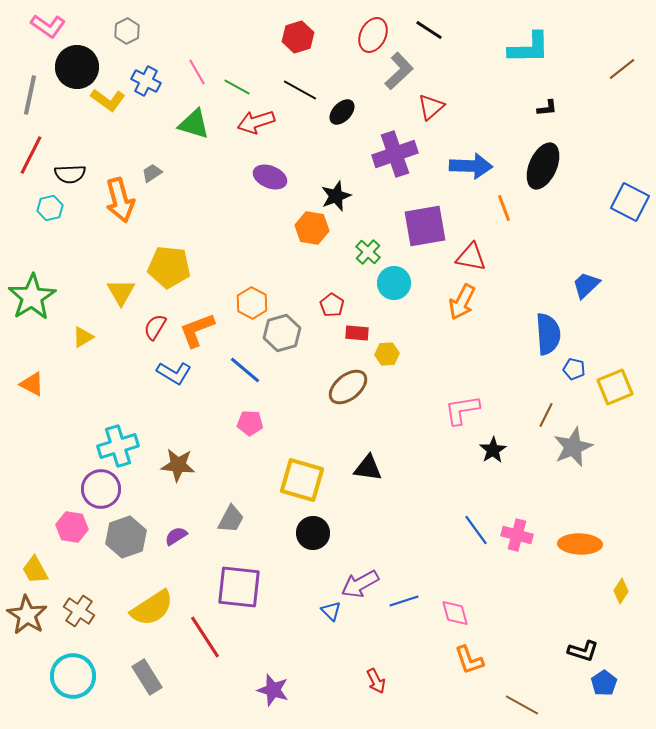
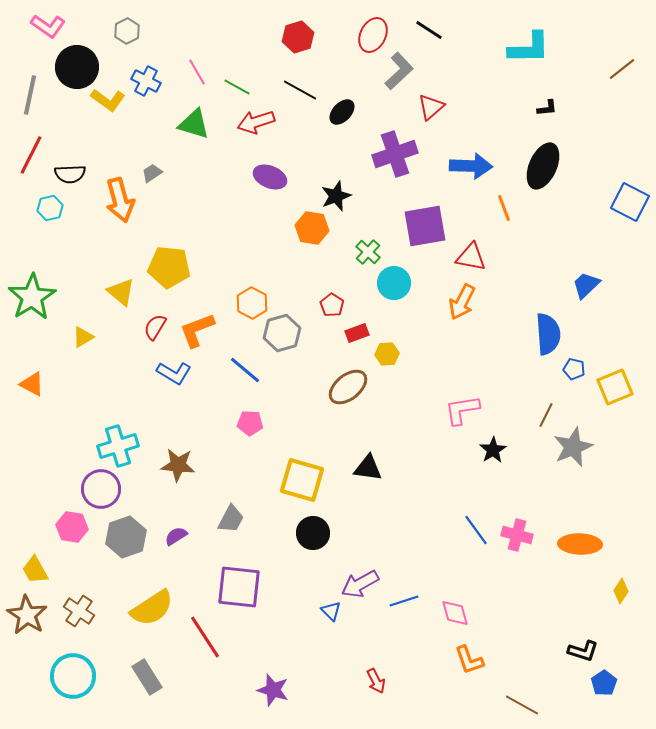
yellow triangle at (121, 292): rotated 20 degrees counterclockwise
red rectangle at (357, 333): rotated 25 degrees counterclockwise
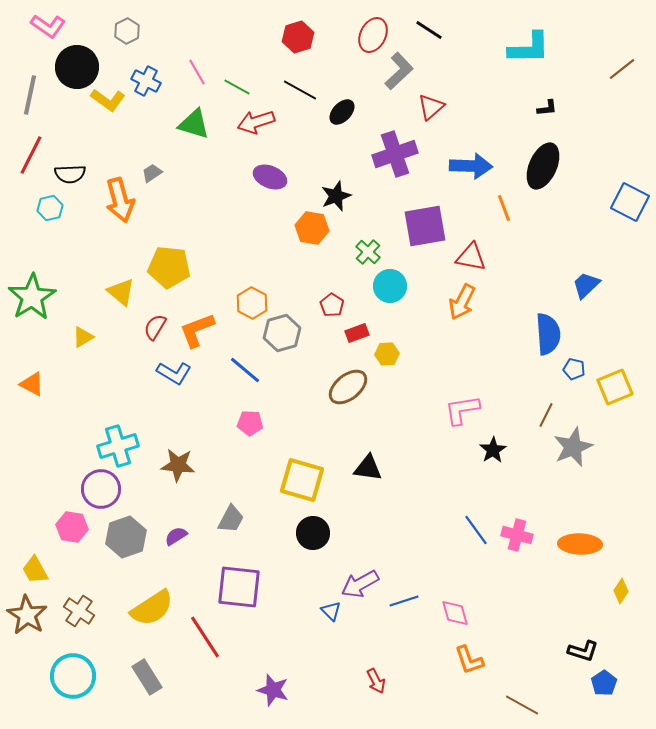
cyan circle at (394, 283): moved 4 px left, 3 px down
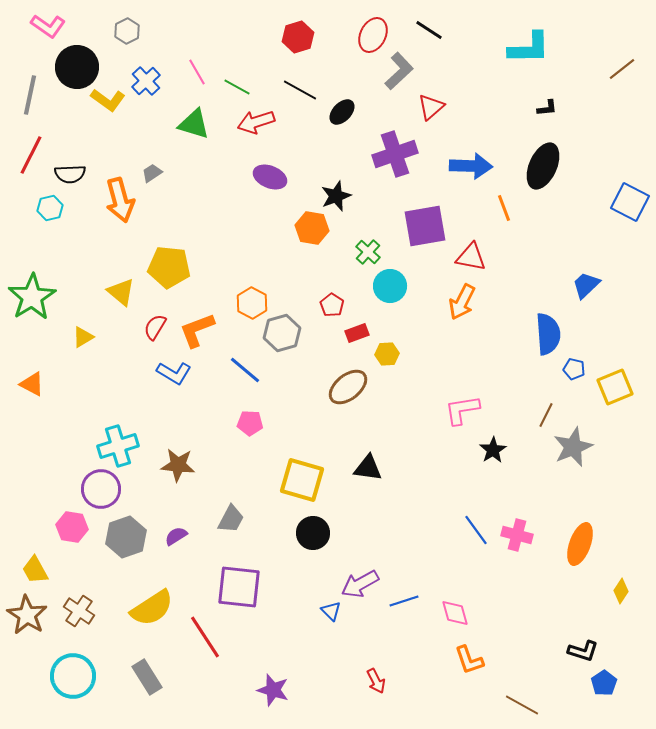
blue cross at (146, 81): rotated 20 degrees clockwise
orange ellipse at (580, 544): rotated 72 degrees counterclockwise
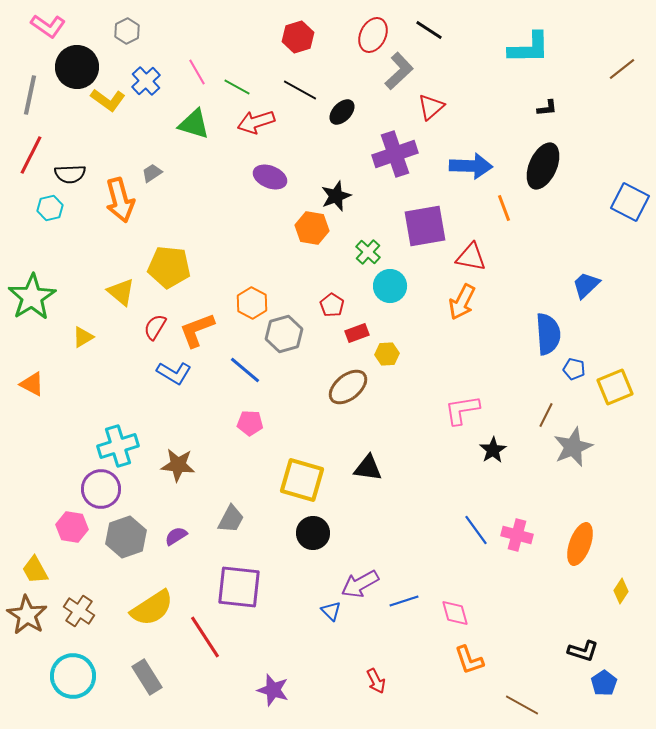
gray hexagon at (282, 333): moved 2 px right, 1 px down
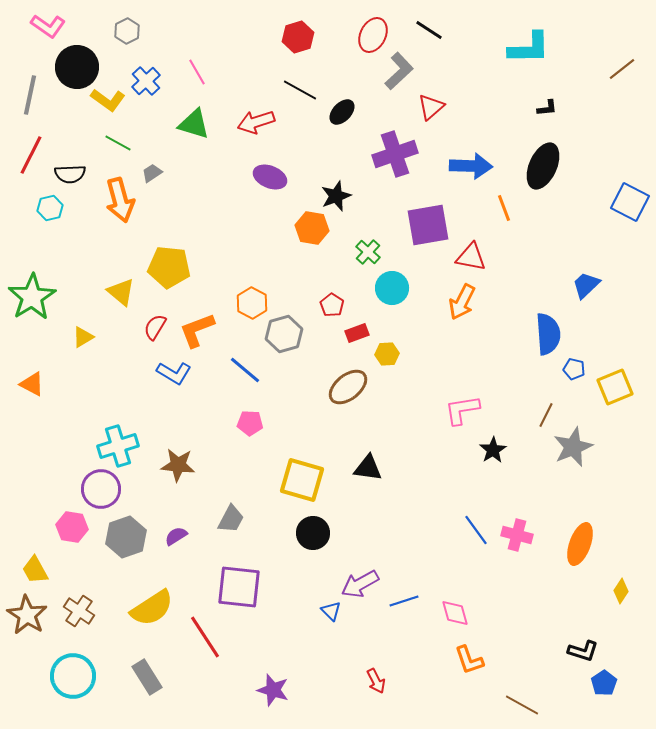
green line at (237, 87): moved 119 px left, 56 px down
purple square at (425, 226): moved 3 px right, 1 px up
cyan circle at (390, 286): moved 2 px right, 2 px down
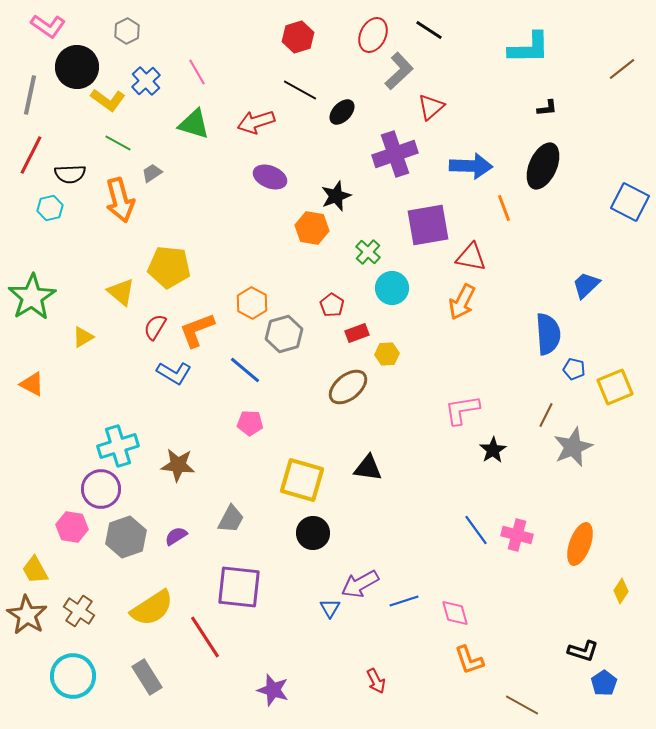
blue triangle at (331, 611): moved 1 px left, 3 px up; rotated 15 degrees clockwise
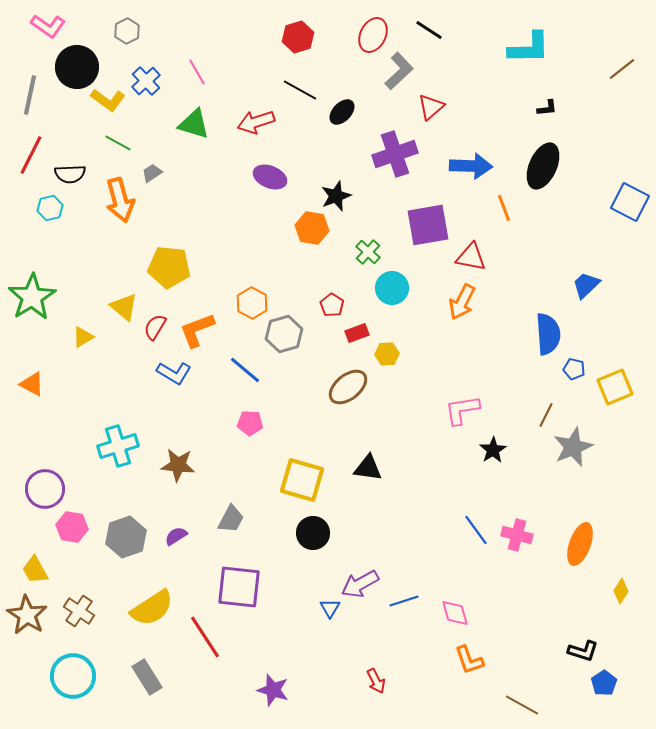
yellow triangle at (121, 292): moved 3 px right, 15 px down
purple circle at (101, 489): moved 56 px left
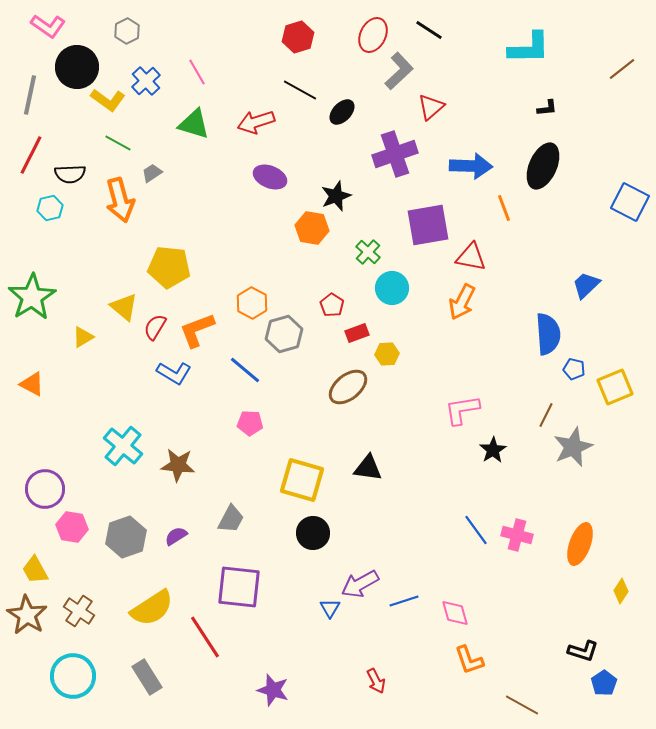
cyan cross at (118, 446): moved 5 px right; rotated 33 degrees counterclockwise
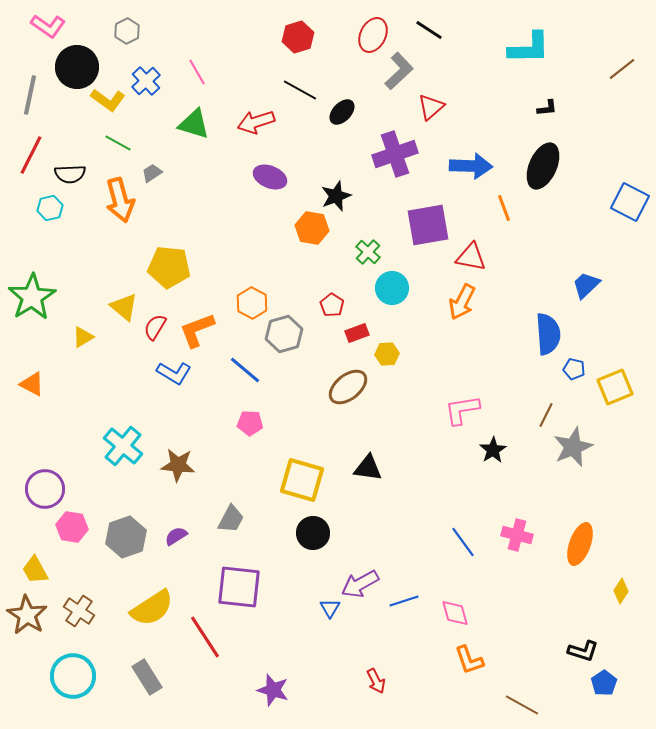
blue line at (476, 530): moved 13 px left, 12 px down
